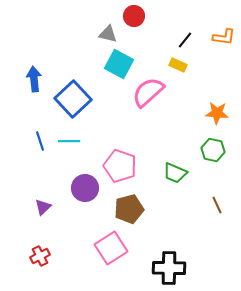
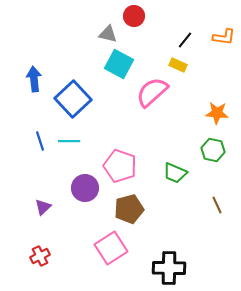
pink semicircle: moved 4 px right
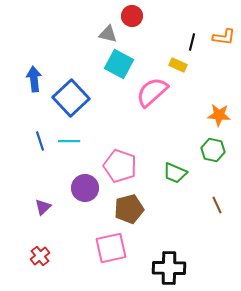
red circle: moved 2 px left
black line: moved 7 px right, 2 px down; rotated 24 degrees counterclockwise
blue square: moved 2 px left, 1 px up
orange star: moved 2 px right, 2 px down
pink square: rotated 20 degrees clockwise
red cross: rotated 12 degrees counterclockwise
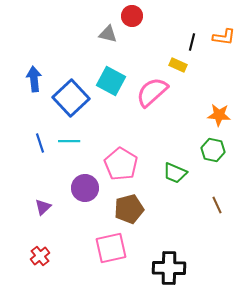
cyan square: moved 8 px left, 17 px down
blue line: moved 2 px down
pink pentagon: moved 1 px right, 2 px up; rotated 12 degrees clockwise
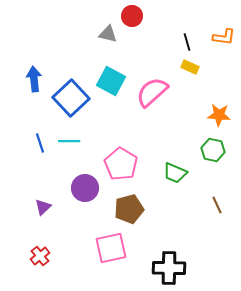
black line: moved 5 px left; rotated 30 degrees counterclockwise
yellow rectangle: moved 12 px right, 2 px down
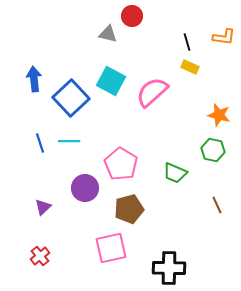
orange star: rotated 10 degrees clockwise
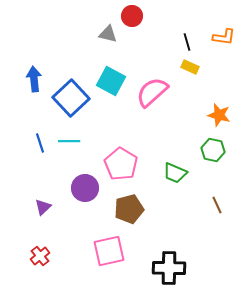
pink square: moved 2 px left, 3 px down
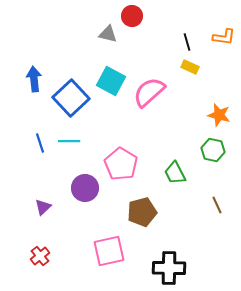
pink semicircle: moved 3 px left
green trapezoid: rotated 40 degrees clockwise
brown pentagon: moved 13 px right, 3 px down
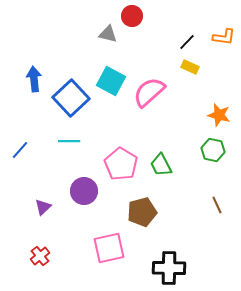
black line: rotated 60 degrees clockwise
blue line: moved 20 px left, 7 px down; rotated 60 degrees clockwise
green trapezoid: moved 14 px left, 8 px up
purple circle: moved 1 px left, 3 px down
pink square: moved 3 px up
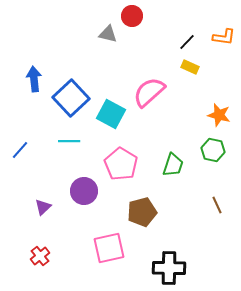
cyan square: moved 33 px down
green trapezoid: moved 12 px right; rotated 135 degrees counterclockwise
